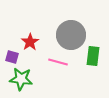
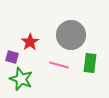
green rectangle: moved 3 px left, 7 px down
pink line: moved 1 px right, 3 px down
green star: rotated 15 degrees clockwise
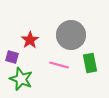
red star: moved 2 px up
green rectangle: rotated 18 degrees counterclockwise
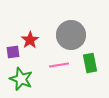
purple square: moved 1 px right, 5 px up; rotated 24 degrees counterclockwise
pink line: rotated 24 degrees counterclockwise
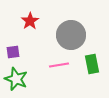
red star: moved 19 px up
green rectangle: moved 2 px right, 1 px down
green star: moved 5 px left
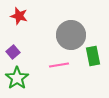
red star: moved 11 px left, 5 px up; rotated 24 degrees counterclockwise
purple square: rotated 32 degrees counterclockwise
green rectangle: moved 1 px right, 8 px up
green star: moved 1 px right, 1 px up; rotated 15 degrees clockwise
